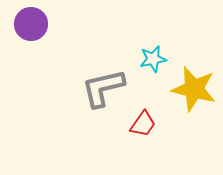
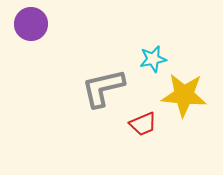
yellow star: moved 10 px left, 6 px down; rotated 9 degrees counterclockwise
red trapezoid: rotated 32 degrees clockwise
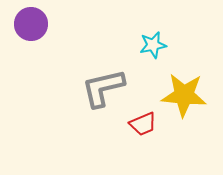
cyan star: moved 14 px up
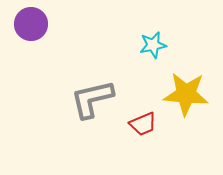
gray L-shape: moved 11 px left, 11 px down
yellow star: moved 2 px right, 1 px up
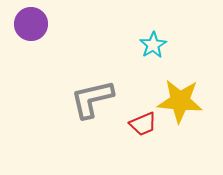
cyan star: rotated 20 degrees counterclockwise
yellow star: moved 6 px left, 7 px down
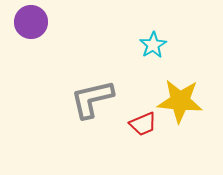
purple circle: moved 2 px up
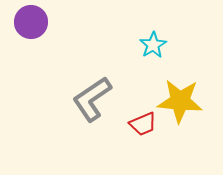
gray L-shape: rotated 21 degrees counterclockwise
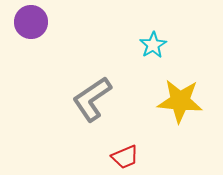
red trapezoid: moved 18 px left, 33 px down
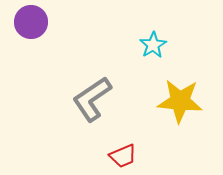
red trapezoid: moved 2 px left, 1 px up
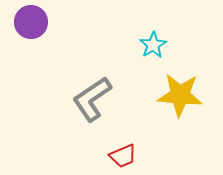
yellow star: moved 6 px up
